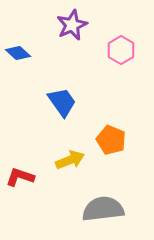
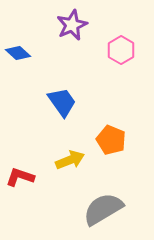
gray semicircle: rotated 24 degrees counterclockwise
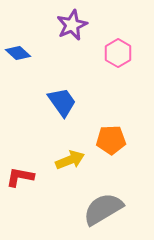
pink hexagon: moved 3 px left, 3 px down
orange pentagon: rotated 24 degrees counterclockwise
red L-shape: rotated 8 degrees counterclockwise
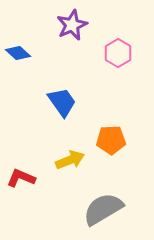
red L-shape: moved 1 px right, 1 px down; rotated 12 degrees clockwise
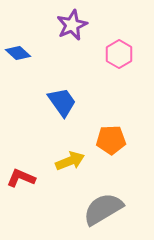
pink hexagon: moved 1 px right, 1 px down
yellow arrow: moved 1 px down
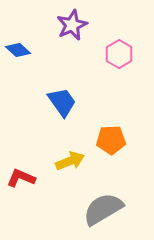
blue diamond: moved 3 px up
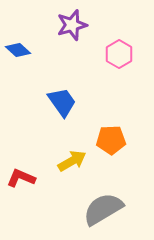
purple star: rotated 8 degrees clockwise
yellow arrow: moved 2 px right; rotated 8 degrees counterclockwise
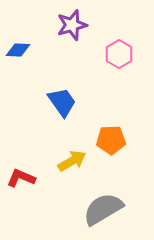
blue diamond: rotated 40 degrees counterclockwise
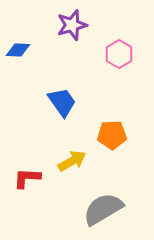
orange pentagon: moved 1 px right, 5 px up
red L-shape: moved 6 px right; rotated 20 degrees counterclockwise
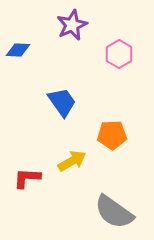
purple star: rotated 8 degrees counterclockwise
gray semicircle: moved 11 px right, 3 px down; rotated 114 degrees counterclockwise
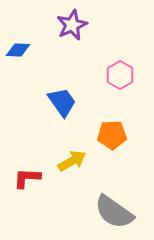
pink hexagon: moved 1 px right, 21 px down
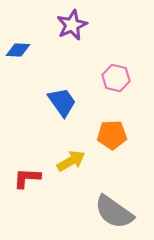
pink hexagon: moved 4 px left, 3 px down; rotated 16 degrees counterclockwise
yellow arrow: moved 1 px left
